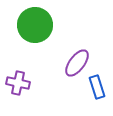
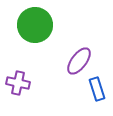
purple ellipse: moved 2 px right, 2 px up
blue rectangle: moved 2 px down
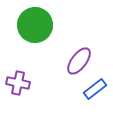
blue rectangle: moved 2 px left; rotated 70 degrees clockwise
